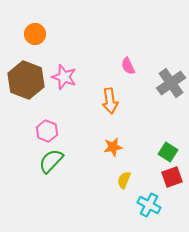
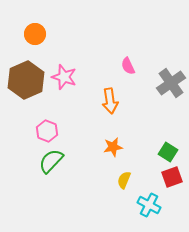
brown hexagon: rotated 15 degrees clockwise
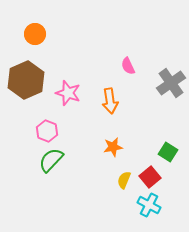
pink star: moved 4 px right, 16 px down
green semicircle: moved 1 px up
red square: moved 22 px left; rotated 20 degrees counterclockwise
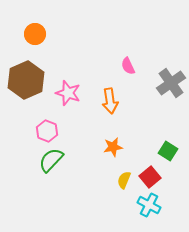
green square: moved 1 px up
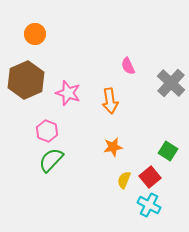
gray cross: rotated 12 degrees counterclockwise
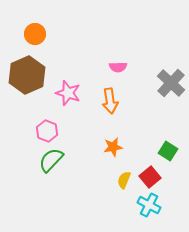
pink semicircle: moved 10 px left, 1 px down; rotated 66 degrees counterclockwise
brown hexagon: moved 1 px right, 5 px up
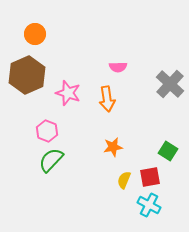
gray cross: moved 1 px left, 1 px down
orange arrow: moved 3 px left, 2 px up
red square: rotated 30 degrees clockwise
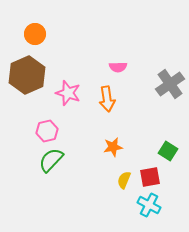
gray cross: rotated 12 degrees clockwise
pink hexagon: rotated 25 degrees clockwise
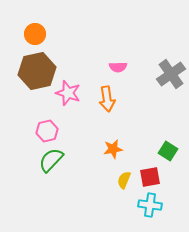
brown hexagon: moved 10 px right, 4 px up; rotated 12 degrees clockwise
gray cross: moved 1 px right, 10 px up
orange star: moved 2 px down
cyan cross: moved 1 px right; rotated 20 degrees counterclockwise
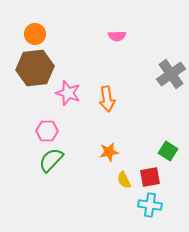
pink semicircle: moved 1 px left, 31 px up
brown hexagon: moved 2 px left, 3 px up; rotated 6 degrees clockwise
pink hexagon: rotated 15 degrees clockwise
orange star: moved 4 px left, 3 px down
yellow semicircle: rotated 48 degrees counterclockwise
